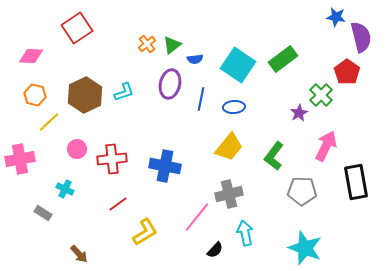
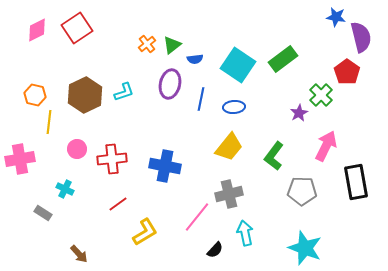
pink diamond: moved 6 px right, 26 px up; rotated 30 degrees counterclockwise
yellow line: rotated 40 degrees counterclockwise
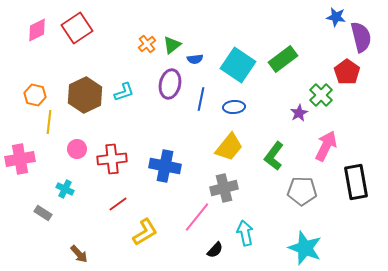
gray cross: moved 5 px left, 6 px up
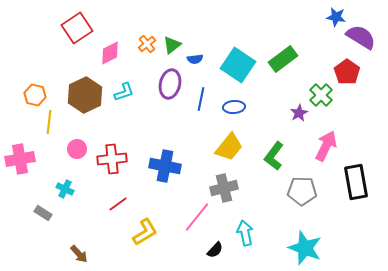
pink diamond: moved 73 px right, 23 px down
purple semicircle: rotated 44 degrees counterclockwise
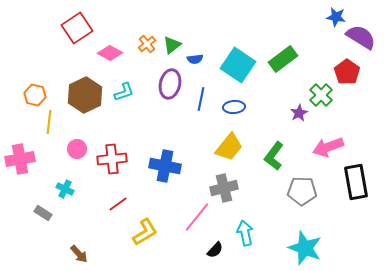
pink diamond: rotated 55 degrees clockwise
pink arrow: moved 2 px right, 1 px down; rotated 136 degrees counterclockwise
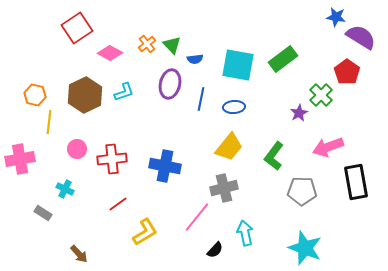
green triangle: rotated 36 degrees counterclockwise
cyan square: rotated 24 degrees counterclockwise
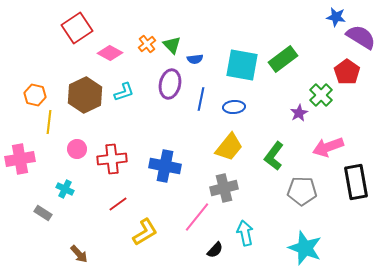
cyan square: moved 4 px right
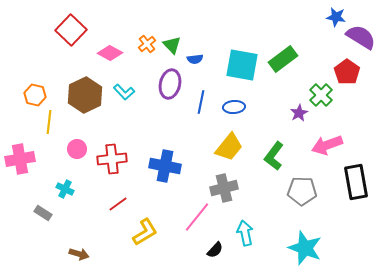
red square: moved 6 px left, 2 px down; rotated 12 degrees counterclockwise
cyan L-shape: rotated 65 degrees clockwise
blue line: moved 3 px down
pink arrow: moved 1 px left, 2 px up
brown arrow: rotated 30 degrees counterclockwise
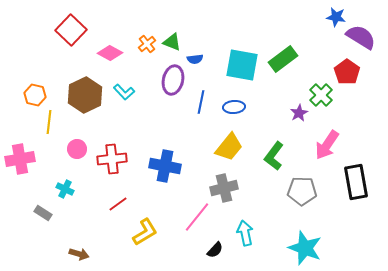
green triangle: moved 3 px up; rotated 24 degrees counterclockwise
purple ellipse: moved 3 px right, 4 px up
pink arrow: rotated 36 degrees counterclockwise
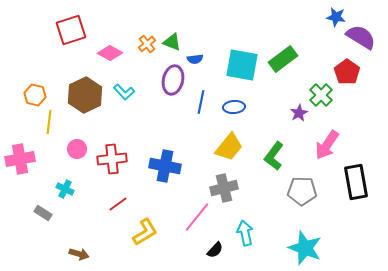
red square: rotated 28 degrees clockwise
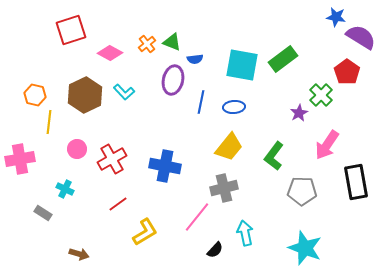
red cross: rotated 24 degrees counterclockwise
